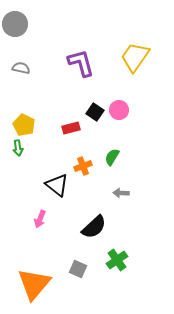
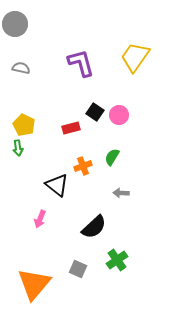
pink circle: moved 5 px down
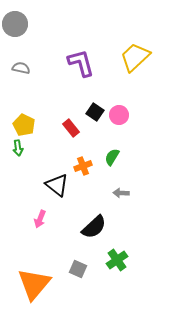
yellow trapezoid: rotated 12 degrees clockwise
red rectangle: rotated 66 degrees clockwise
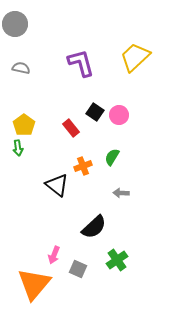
yellow pentagon: rotated 10 degrees clockwise
pink arrow: moved 14 px right, 36 px down
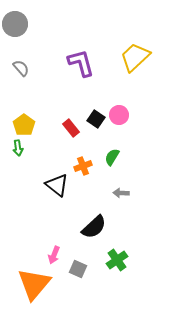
gray semicircle: rotated 36 degrees clockwise
black square: moved 1 px right, 7 px down
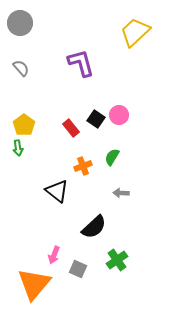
gray circle: moved 5 px right, 1 px up
yellow trapezoid: moved 25 px up
black triangle: moved 6 px down
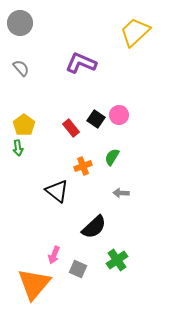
purple L-shape: rotated 52 degrees counterclockwise
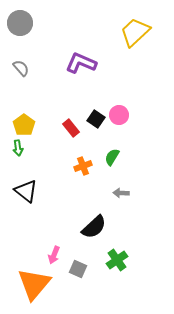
black triangle: moved 31 px left
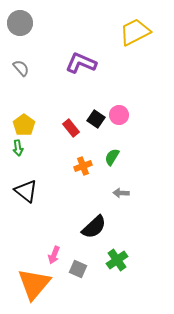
yellow trapezoid: rotated 16 degrees clockwise
